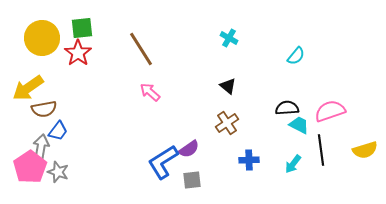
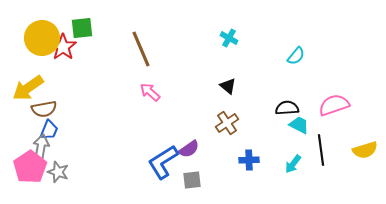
brown line: rotated 9 degrees clockwise
red star: moved 15 px left, 6 px up
pink semicircle: moved 4 px right, 6 px up
blue trapezoid: moved 9 px left, 1 px up; rotated 15 degrees counterclockwise
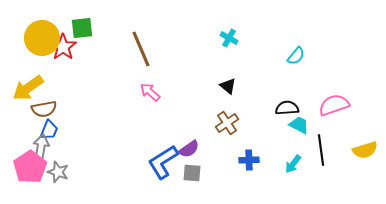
gray square: moved 7 px up; rotated 12 degrees clockwise
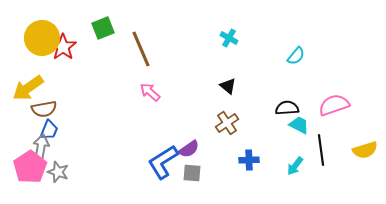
green square: moved 21 px right; rotated 15 degrees counterclockwise
cyan arrow: moved 2 px right, 2 px down
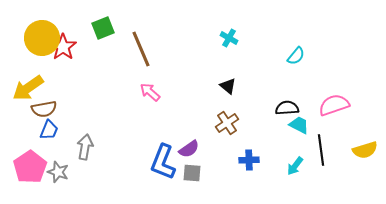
gray arrow: moved 44 px right
blue L-shape: rotated 36 degrees counterclockwise
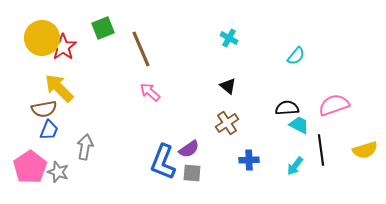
yellow arrow: moved 31 px right; rotated 80 degrees clockwise
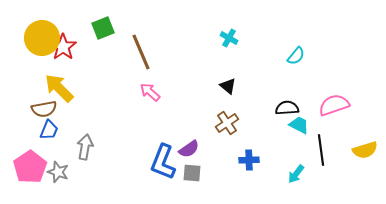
brown line: moved 3 px down
cyan arrow: moved 1 px right, 8 px down
